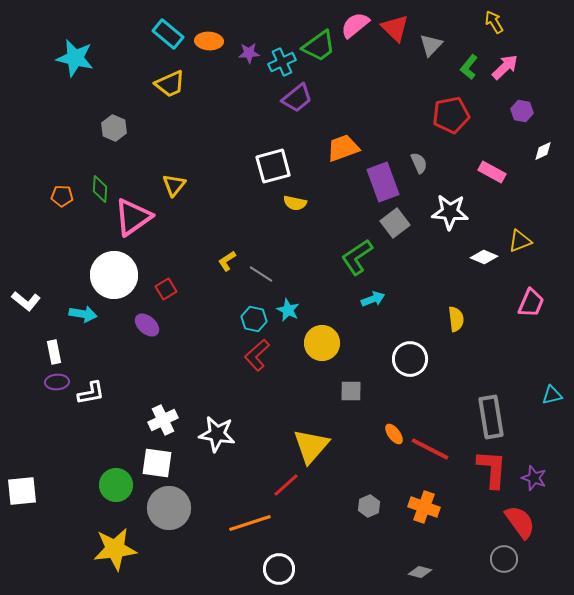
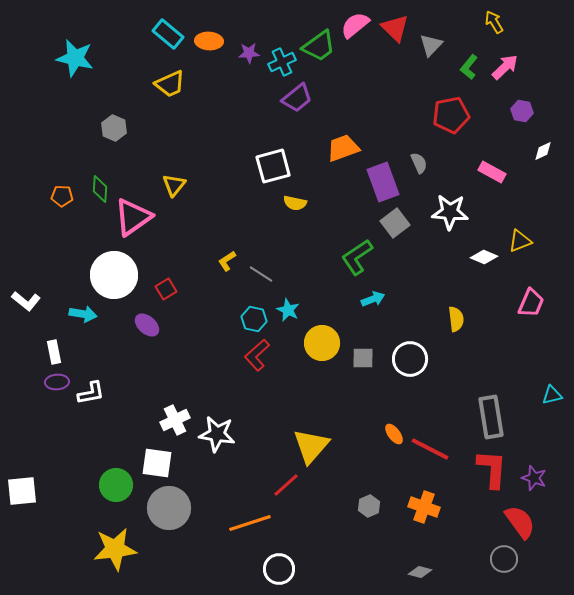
gray square at (351, 391): moved 12 px right, 33 px up
white cross at (163, 420): moved 12 px right
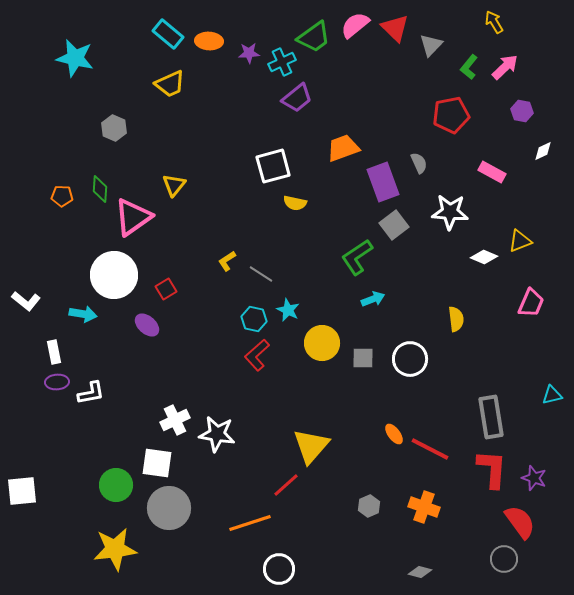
green trapezoid at (319, 46): moved 5 px left, 9 px up
gray square at (395, 223): moved 1 px left, 2 px down
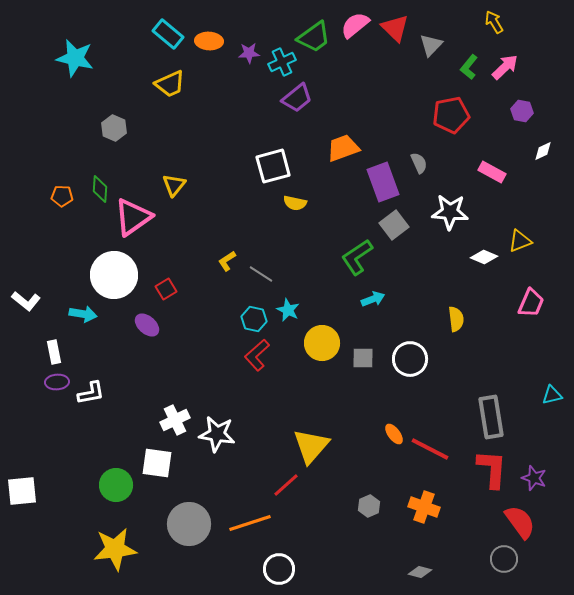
gray circle at (169, 508): moved 20 px right, 16 px down
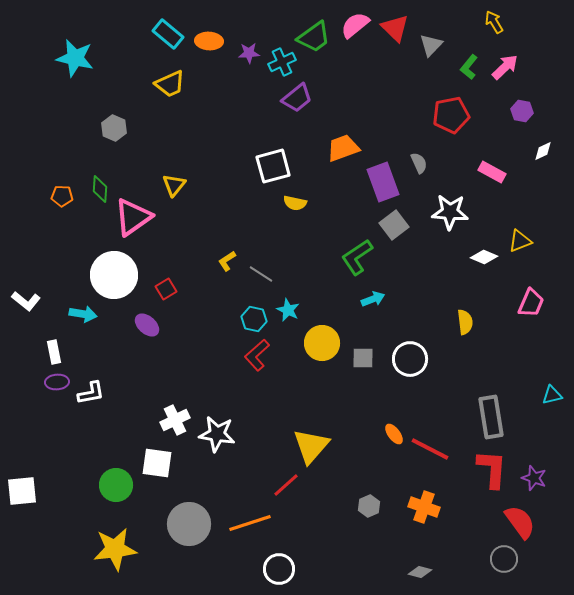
yellow semicircle at (456, 319): moved 9 px right, 3 px down
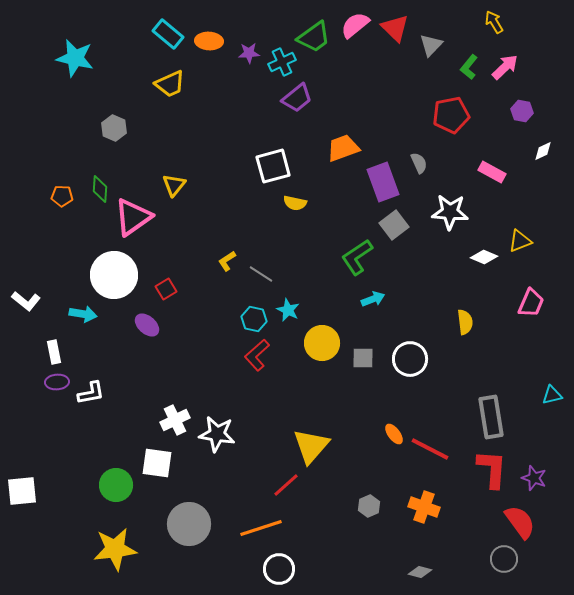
orange line at (250, 523): moved 11 px right, 5 px down
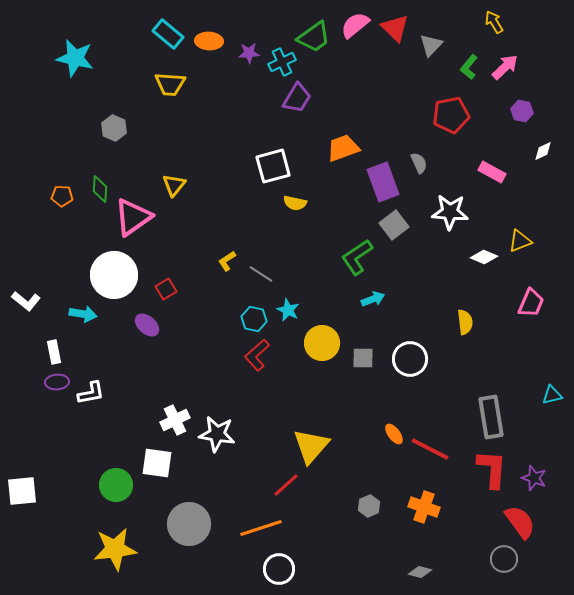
yellow trapezoid at (170, 84): rotated 28 degrees clockwise
purple trapezoid at (297, 98): rotated 20 degrees counterclockwise
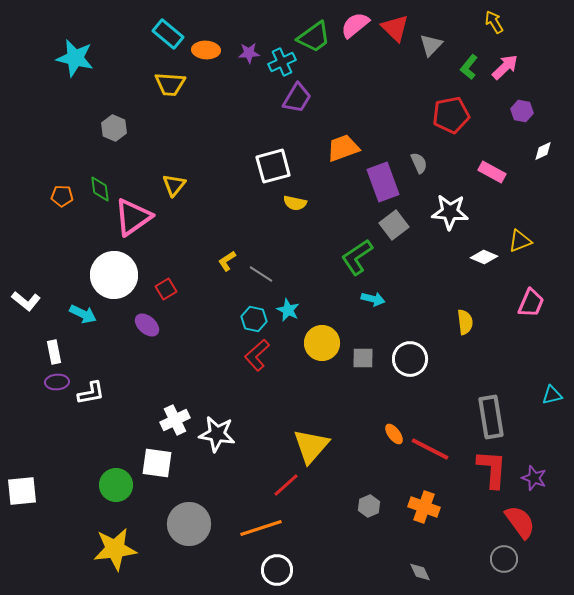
orange ellipse at (209, 41): moved 3 px left, 9 px down
green diamond at (100, 189): rotated 12 degrees counterclockwise
cyan arrow at (373, 299): rotated 35 degrees clockwise
cyan arrow at (83, 314): rotated 16 degrees clockwise
white circle at (279, 569): moved 2 px left, 1 px down
gray diamond at (420, 572): rotated 50 degrees clockwise
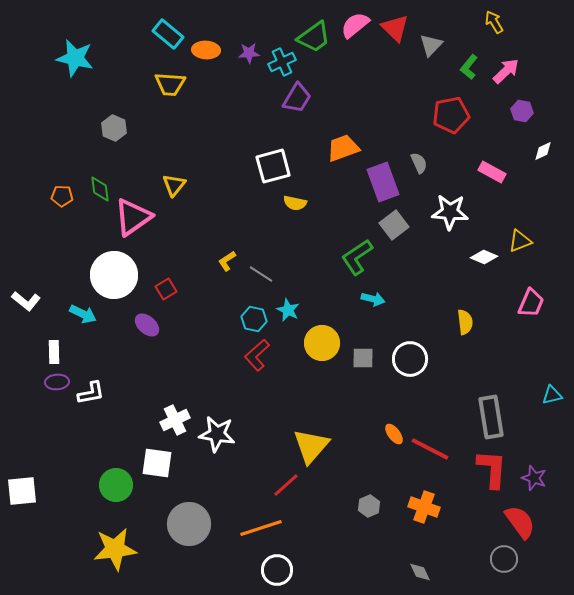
pink arrow at (505, 67): moved 1 px right, 4 px down
white rectangle at (54, 352): rotated 10 degrees clockwise
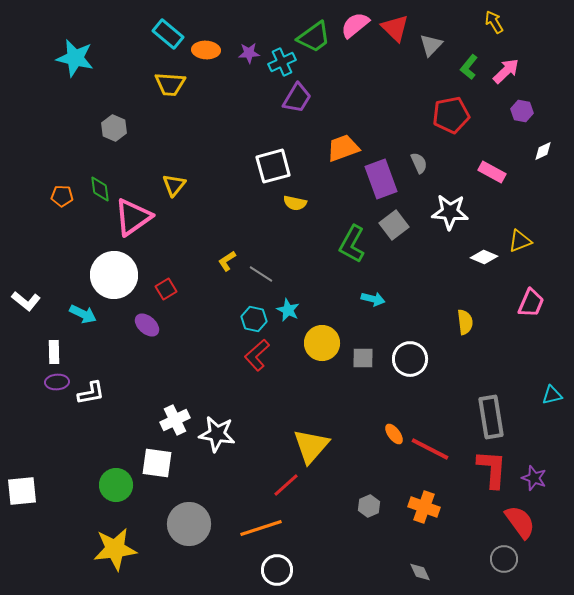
purple rectangle at (383, 182): moved 2 px left, 3 px up
green L-shape at (357, 257): moved 5 px left, 13 px up; rotated 27 degrees counterclockwise
